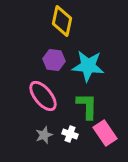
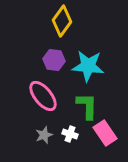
yellow diamond: rotated 24 degrees clockwise
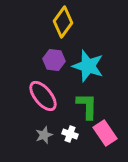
yellow diamond: moved 1 px right, 1 px down
cyan star: rotated 12 degrees clockwise
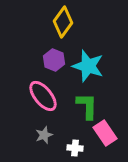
purple hexagon: rotated 15 degrees clockwise
white cross: moved 5 px right, 14 px down; rotated 14 degrees counterclockwise
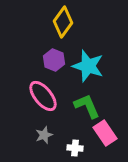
green L-shape: rotated 24 degrees counterclockwise
